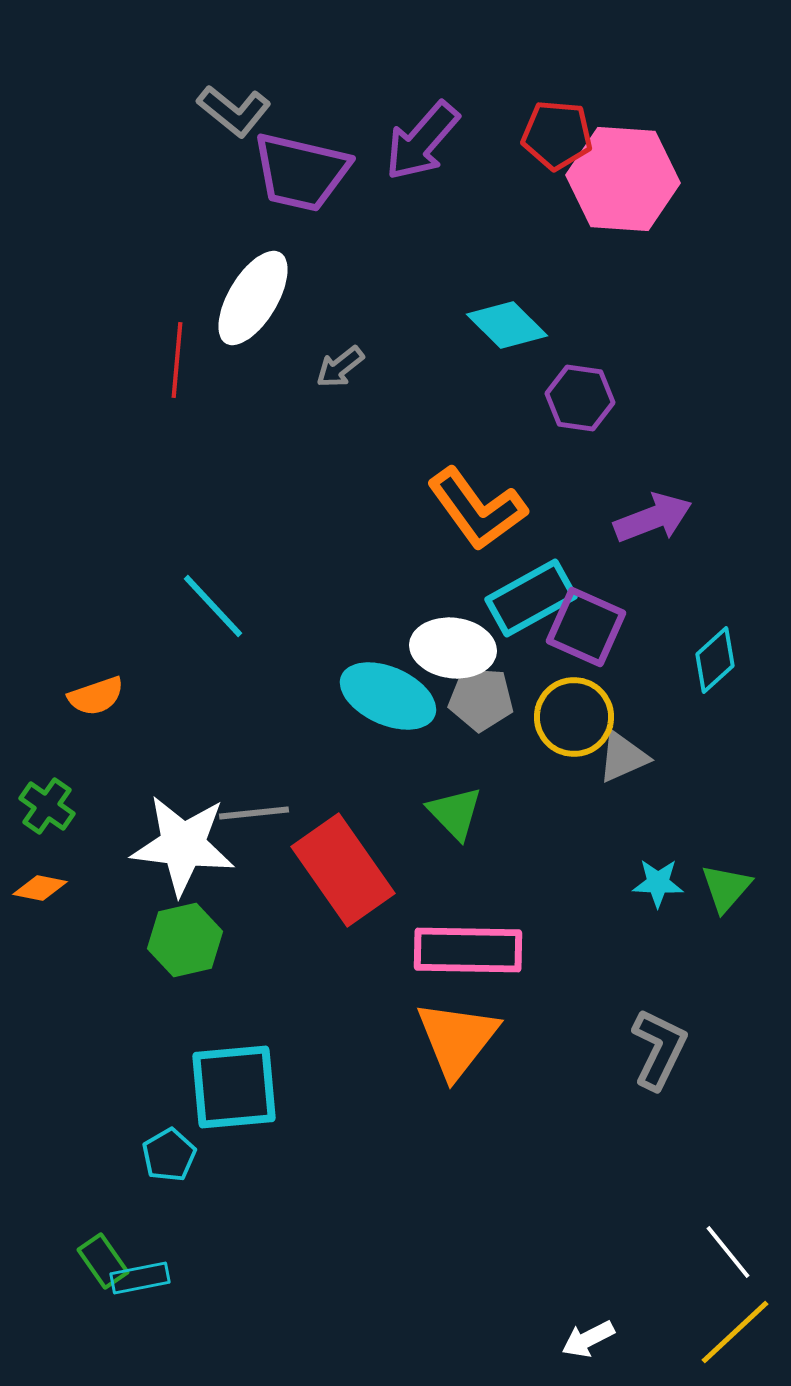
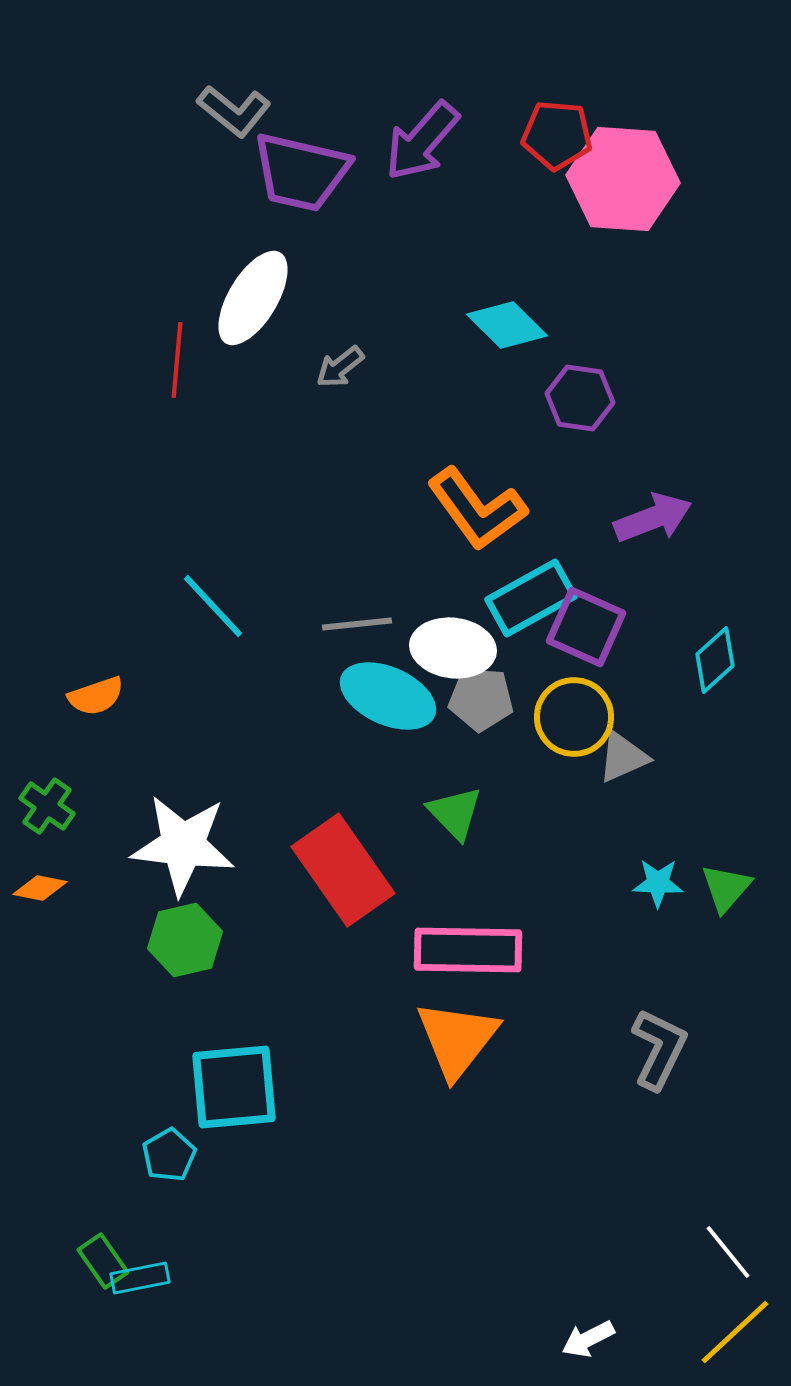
gray line at (254, 813): moved 103 px right, 189 px up
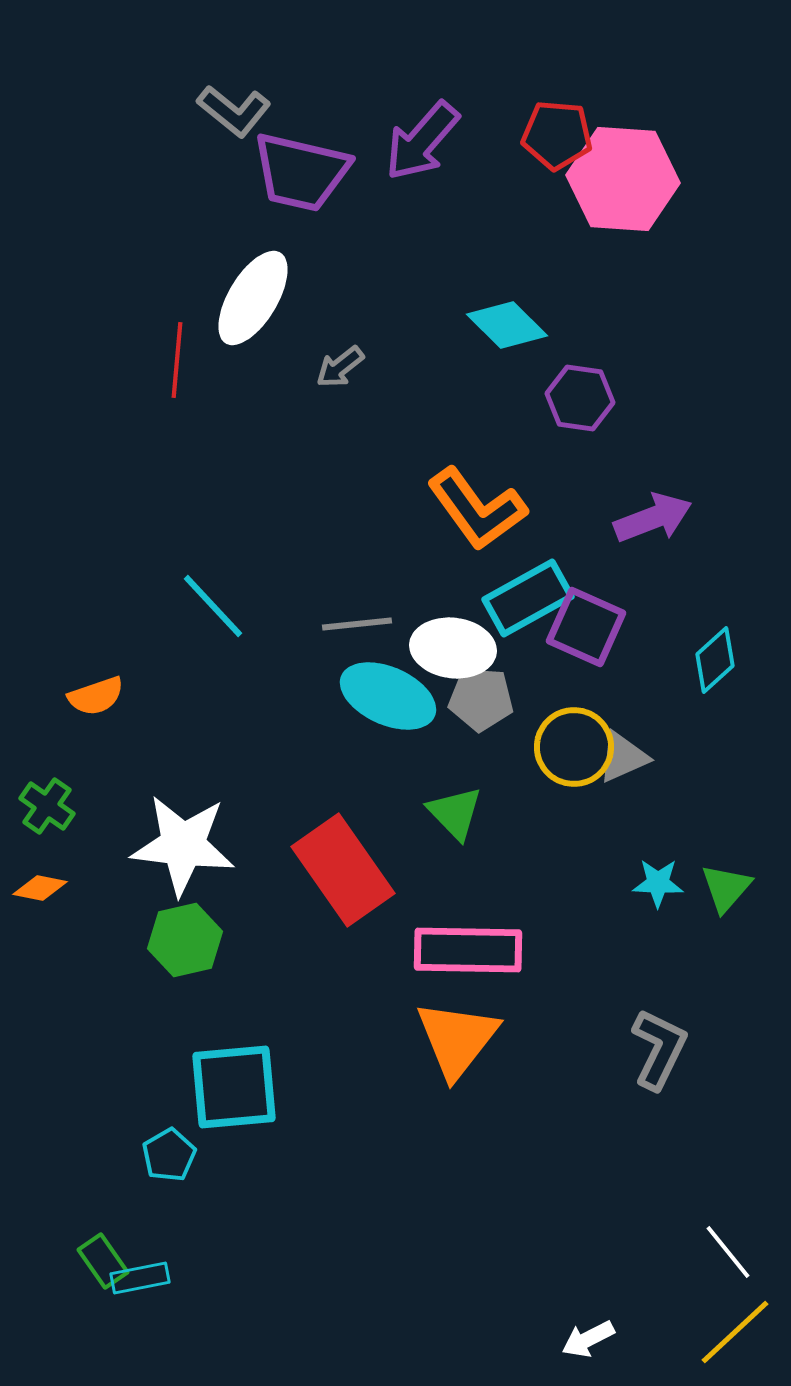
cyan rectangle at (531, 598): moved 3 px left
yellow circle at (574, 717): moved 30 px down
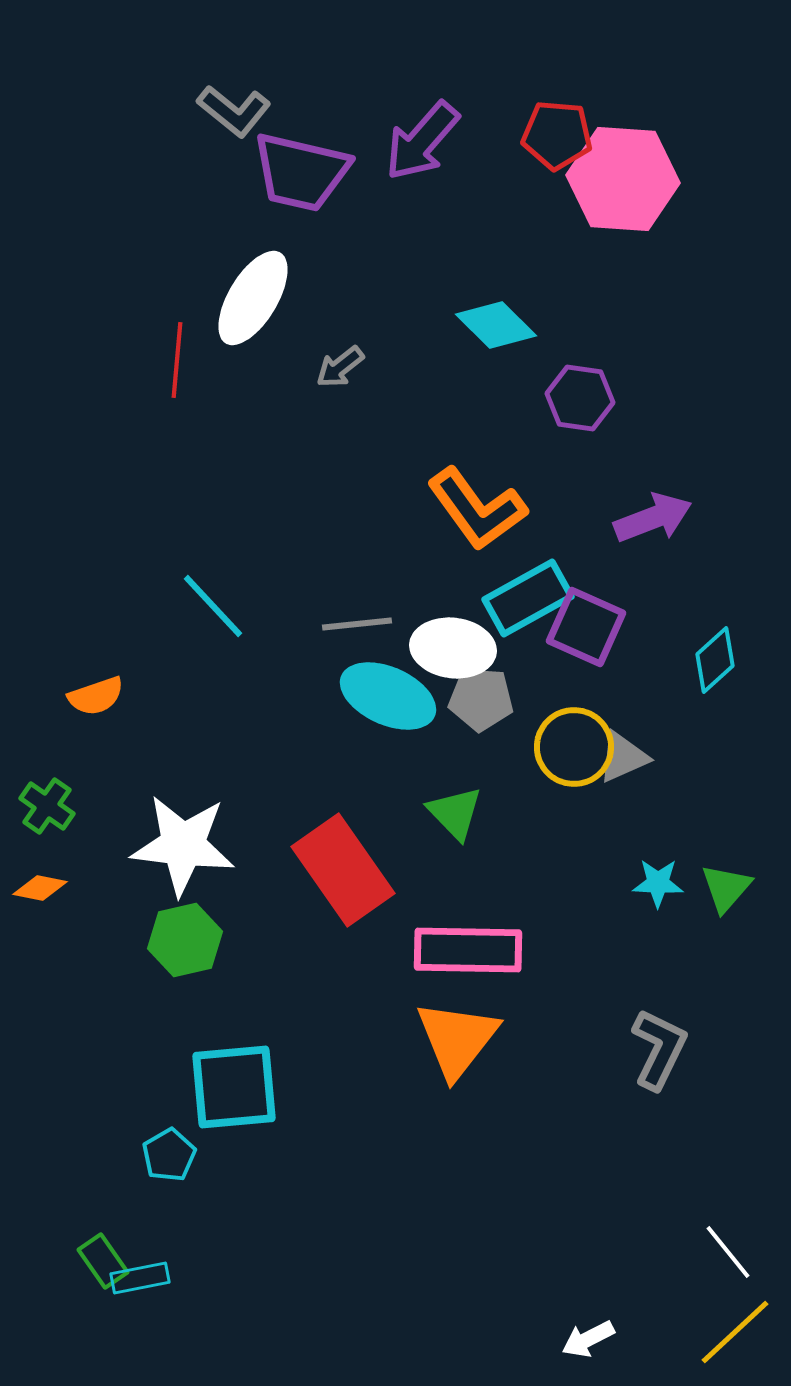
cyan diamond at (507, 325): moved 11 px left
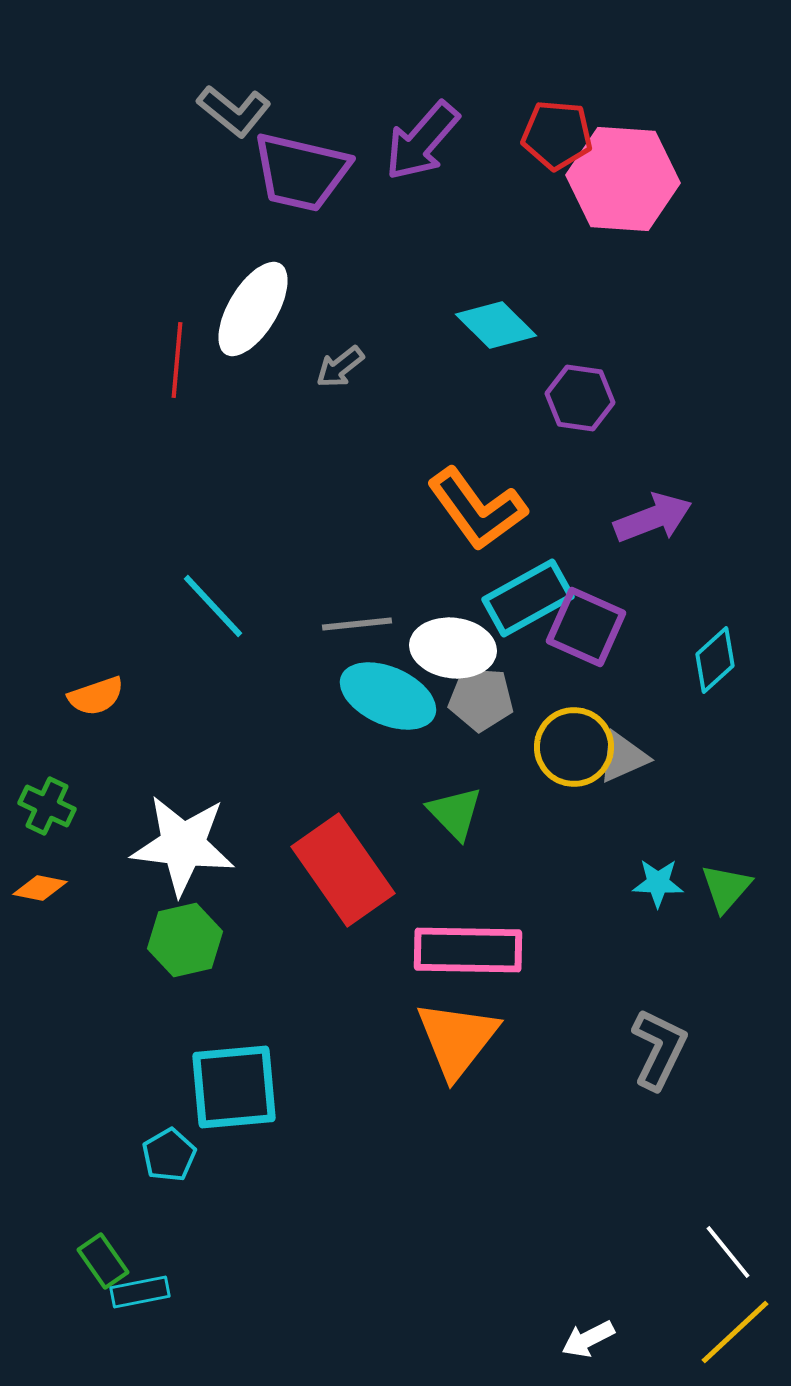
white ellipse at (253, 298): moved 11 px down
green cross at (47, 806): rotated 10 degrees counterclockwise
cyan rectangle at (140, 1278): moved 14 px down
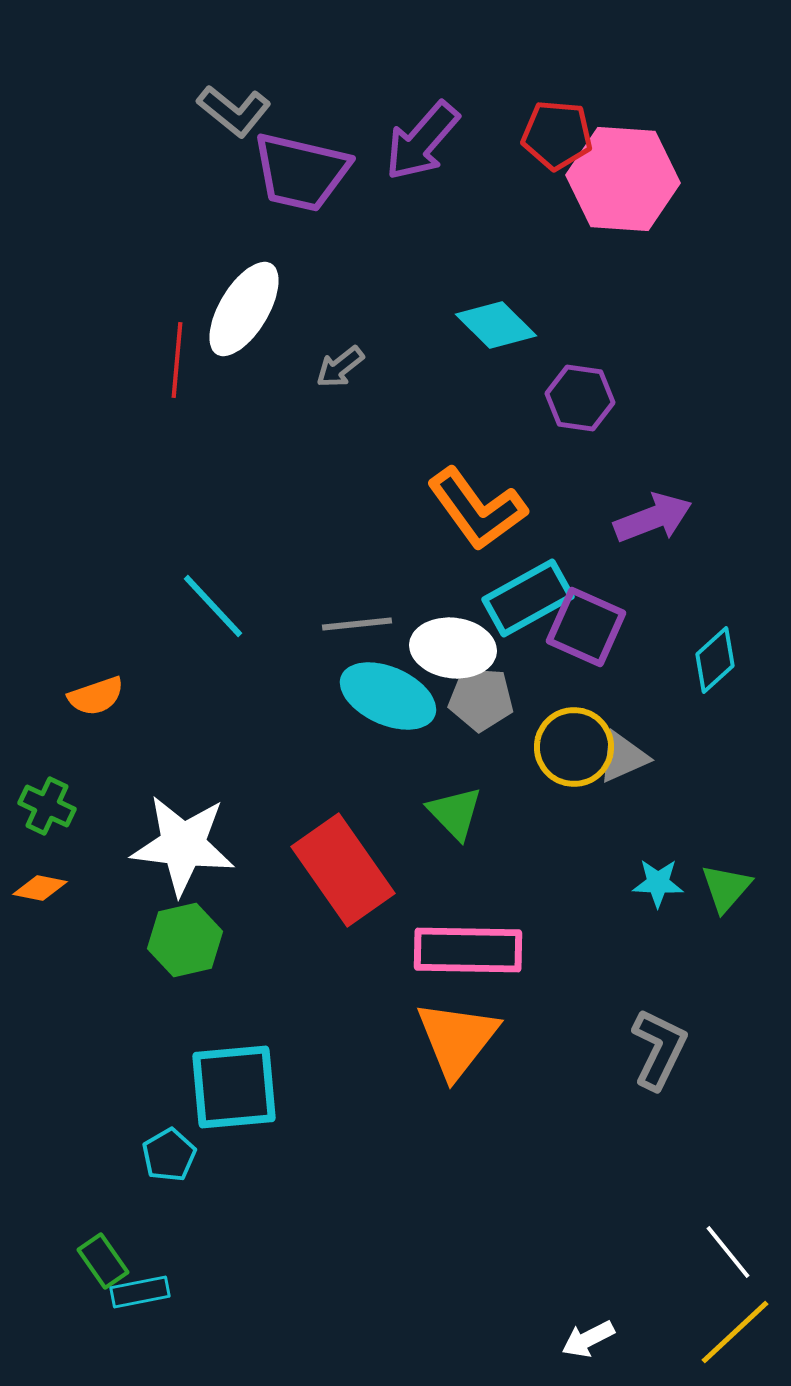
white ellipse at (253, 309): moved 9 px left
